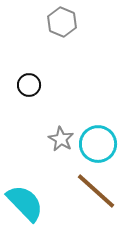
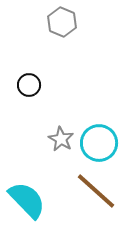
cyan circle: moved 1 px right, 1 px up
cyan semicircle: moved 2 px right, 3 px up
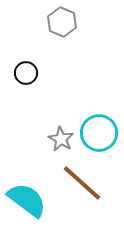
black circle: moved 3 px left, 12 px up
cyan circle: moved 10 px up
brown line: moved 14 px left, 8 px up
cyan semicircle: rotated 9 degrees counterclockwise
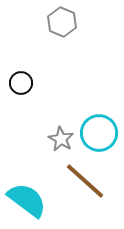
black circle: moved 5 px left, 10 px down
brown line: moved 3 px right, 2 px up
